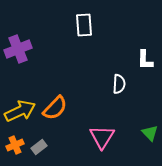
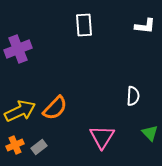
white L-shape: moved 34 px up; rotated 85 degrees counterclockwise
white semicircle: moved 14 px right, 12 px down
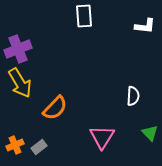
white rectangle: moved 9 px up
yellow arrow: moved 28 px up; rotated 84 degrees clockwise
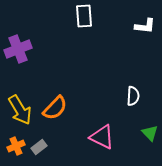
yellow arrow: moved 27 px down
pink triangle: rotated 36 degrees counterclockwise
orange cross: moved 1 px right, 1 px down
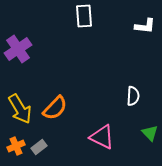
purple cross: rotated 12 degrees counterclockwise
yellow arrow: moved 1 px up
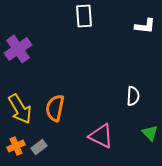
orange semicircle: rotated 148 degrees clockwise
pink triangle: moved 1 px left, 1 px up
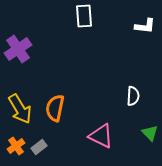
orange cross: rotated 12 degrees counterclockwise
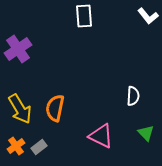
white L-shape: moved 3 px right, 10 px up; rotated 45 degrees clockwise
green triangle: moved 4 px left
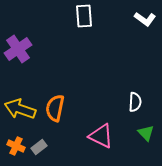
white L-shape: moved 3 px left, 3 px down; rotated 15 degrees counterclockwise
white semicircle: moved 2 px right, 6 px down
yellow arrow: rotated 140 degrees clockwise
orange cross: rotated 30 degrees counterclockwise
